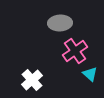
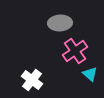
white cross: rotated 10 degrees counterclockwise
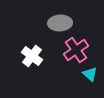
pink cross: moved 1 px right, 1 px up
white cross: moved 24 px up
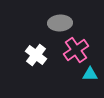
white cross: moved 4 px right, 1 px up
cyan triangle: rotated 42 degrees counterclockwise
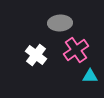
cyan triangle: moved 2 px down
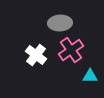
pink cross: moved 5 px left
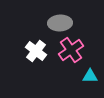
white cross: moved 4 px up
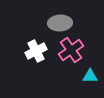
white cross: rotated 25 degrees clockwise
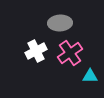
pink cross: moved 1 px left, 3 px down
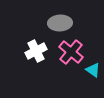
pink cross: moved 1 px right, 1 px up; rotated 15 degrees counterclockwise
cyan triangle: moved 3 px right, 6 px up; rotated 35 degrees clockwise
